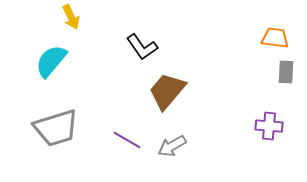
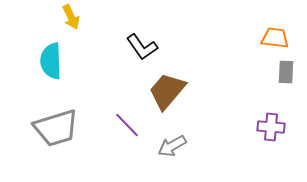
cyan semicircle: rotated 42 degrees counterclockwise
purple cross: moved 2 px right, 1 px down
purple line: moved 15 px up; rotated 16 degrees clockwise
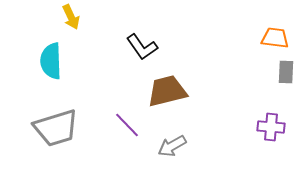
brown trapezoid: rotated 36 degrees clockwise
